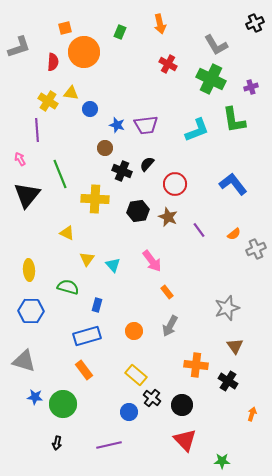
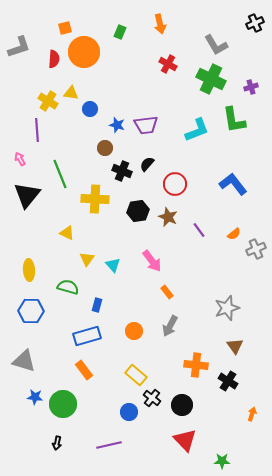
red semicircle at (53, 62): moved 1 px right, 3 px up
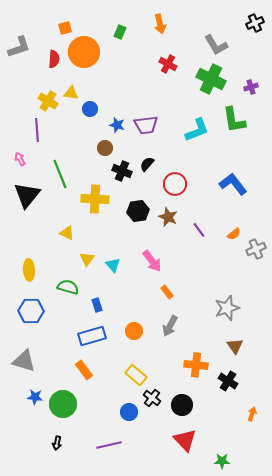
blue rectangle at (97, 305): rotated 32 degrees counterclockwise
blue rectangle at (87, 336): moved 5 px right
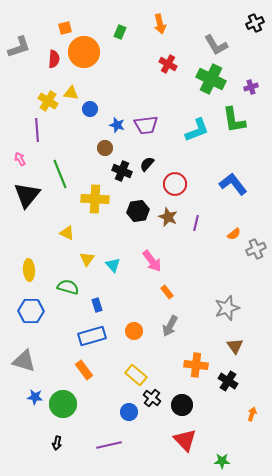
purple line at (199, 230): moved 3 px left, 7 px up; rotated 49 degrees clockwise
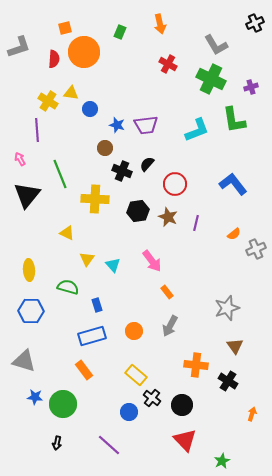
purple line at (109, 445): rotated 55 degrees clockwise
green star at (222, 461): rotated 28 degrees counterclockwise
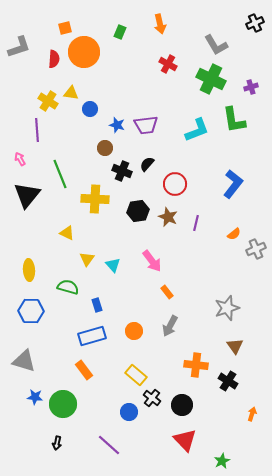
blue L-shape at (233, 184): rotated 76 degrees clockwise
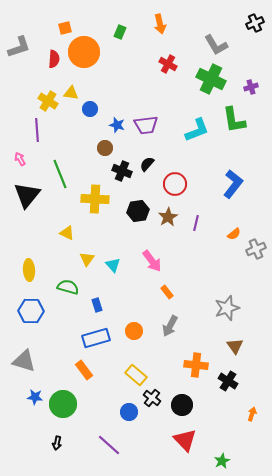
brown star at (168, 217): rotated 18 degrees clockwise
blue rectangle at (92, 336): moved 4 px right, 2 px down
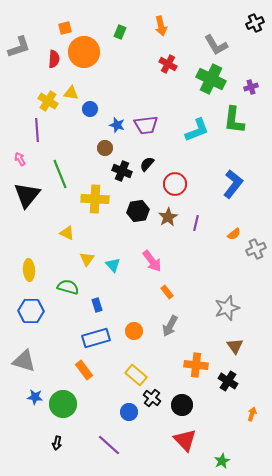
orange arrow at (160, 24): moved 1 px right, 2 px down
green L-shape at (234, 120): rotated 16 degrees clockwise
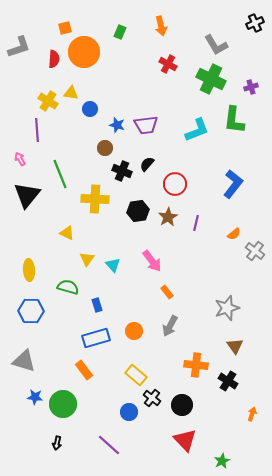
gray cross at (256, 249): moved 1 px left, 2 px down; rotated 30 degrees counterclockwise
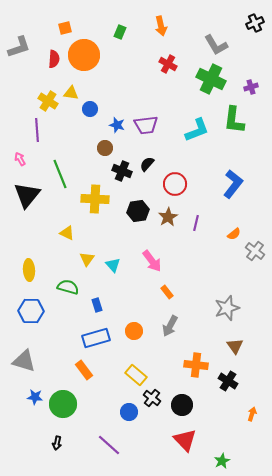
orange circle at (84, 52): moved 3 px down
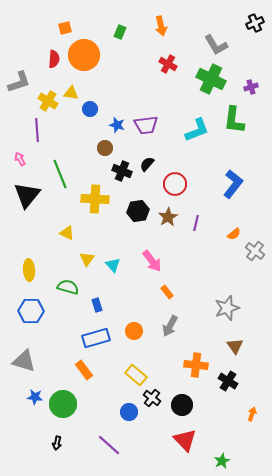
gray L-shape at (19, 47): moved 35 px down
